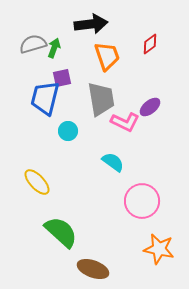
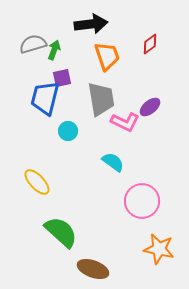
green arrow: moved 2 px down
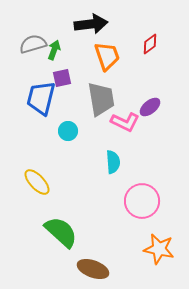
blue trapezoid: moved 4 px left
cyan semicircle: rotated 50 degrees clockwise
